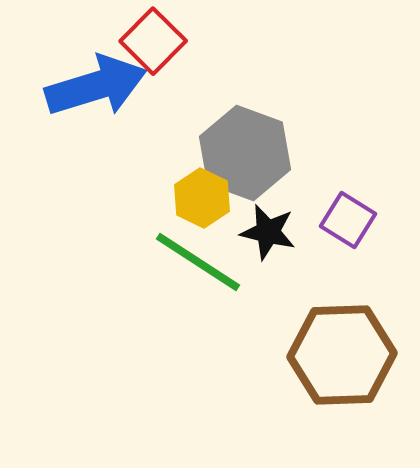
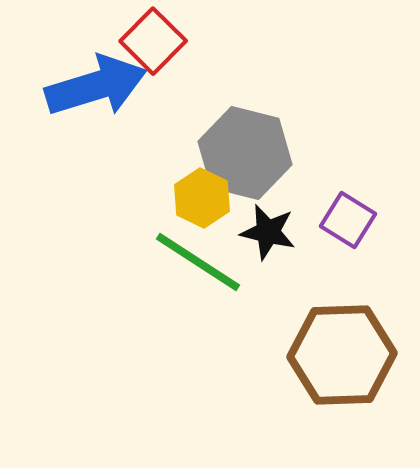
gray hexagon: rotated 6 degrees counterclockwise
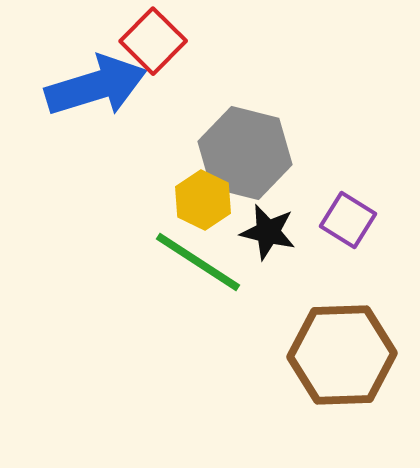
yellow hexagon: moved 1 px right, 2 px down
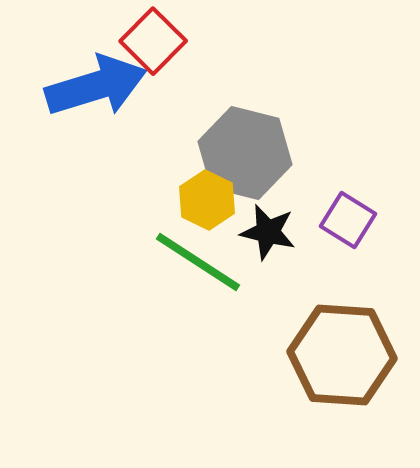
yellow hexagon: moved 4 px right
brown hexagon: rotated 6 degrees clockwise
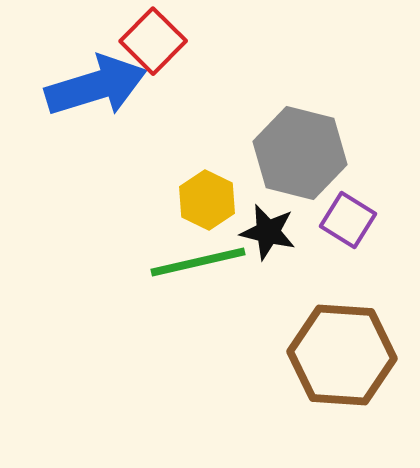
gray hexagon: moved 55 px right
green line: rotated 46 degrees counterclockwise
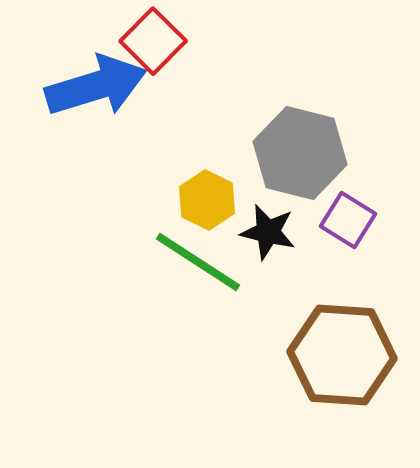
green line: rotated 46 degrees clockwise
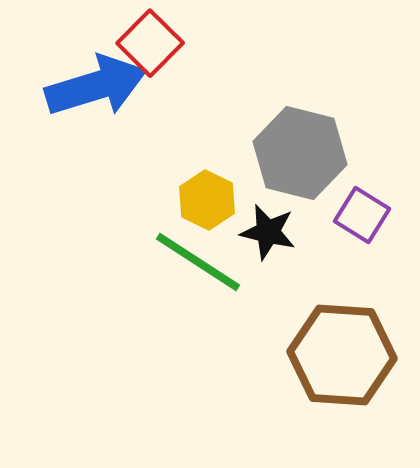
red square: moved 3 px left, 2 px down
purple square: moved 14 px right, 5 px up
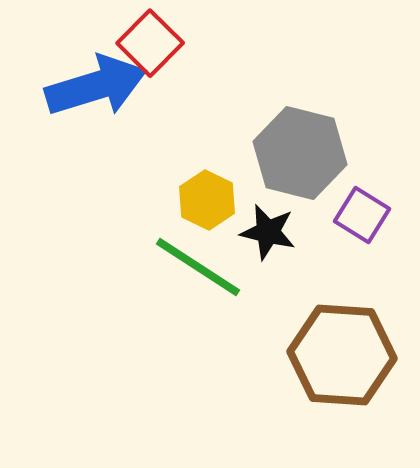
green line: moved 5 px down
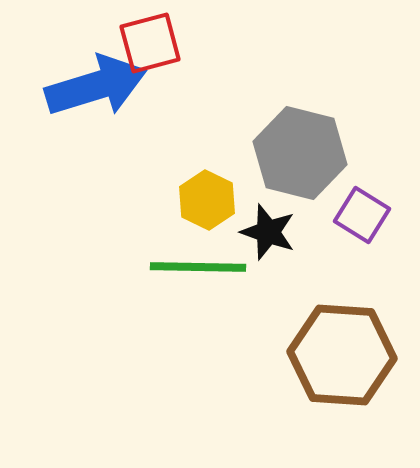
red square: rotated 30 degrees clockwise
black star: rotated 6 degrees clockwise
green line: rotated 32 degrees counterclockwise
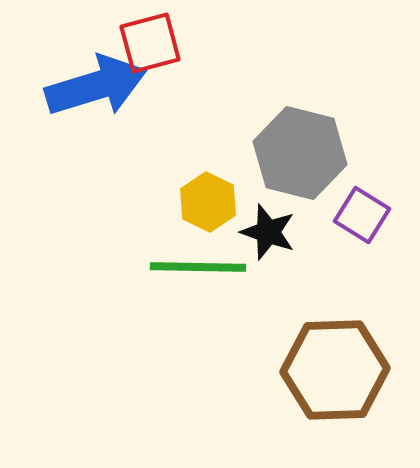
yellow hexagon: moved 1 px right, 2 px down
brown hexagon: moved 7 px left, 15 px down; rotated 6 degrees counterclockwise
